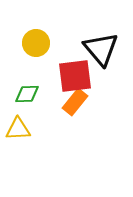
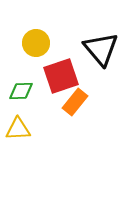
red square: moved 14 px left; rotated 12 degrees counterclockwise
green diamond: moved 6 px left, 3 px up
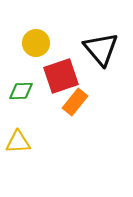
yellow triangle: moved 13 px down
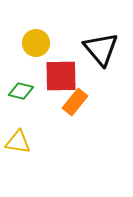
red square: rotated 18 degrees clockwise
green diamond: rotated 15 degrees clockwise
yellow triangle: rotated 12 degrees clockwise
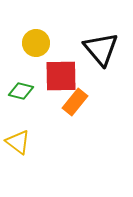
yellow triangle: rotated 28 degrees clockwise
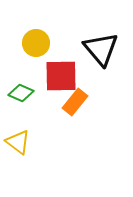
green diamond: moved 2 px down; rotated 10 degrees clockwise
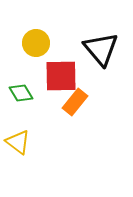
green diamond: rotated 35 degrees clockwise
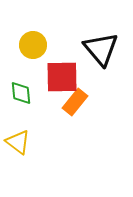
yellow circle: moved 3 px left, 2 px down
red square: moved 1 px right, 1 px down
green diamond: rotated 25 degrees clockwise
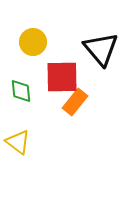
yellow circle: moved 3 px up
green diamond: moved 2 px up
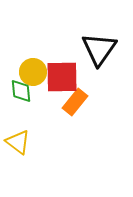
yellow circle: moved 30 px down
black triangle: moved 2 px left; rotated 15 degrees clockwise
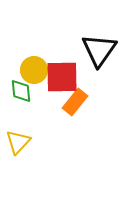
black triangle: moved 1 px down
yellow circle: moved 1 px right, 2 px up
yellow triangle: rotated 36 degrees clockwise
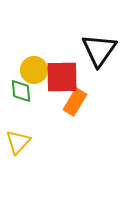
orange rectangle: rotated 8 degrees counterclockwise
